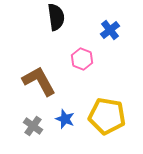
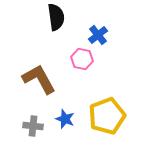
blue cross: moved 12 px left, 5 px down
pink hexagon: rotated 10 degrees counterclockwise
brown L-shape: moved 2 px up
yellow pentagon: rotated 30 degrees counterclockwise
gray cross: rotated 30 degrees counterclockwise
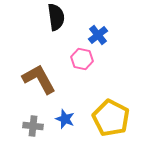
yellow pentagon: moved 4 px right, 2 px down; rotated 24 degrees counterclockwise
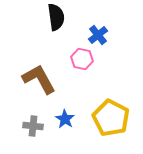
blue star: rotated 12 degrees clockwise
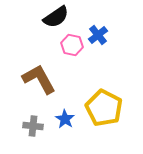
black semicircle: rotated 64 degrees clockwise
pink hexagon: moved 10 px left, 14 px up
yellow pentagon: moved 7 px left, 10 px up
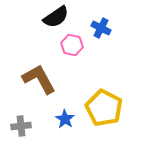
blue cross: moved 3 px right, 7 px up; rotated 24 degrees counterclockwise
gray cross: moved 12 px left; rotated 12 degrees counterclockwise
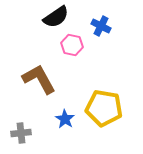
blue cross: moved 2 px up
yellow pentagon: rotated 18 degrees counterclockwise
gray cross: moved 7 px down
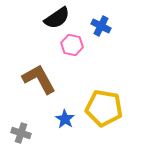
black semicircle: moved 1 px right, 1 px down
gray cross: rotated 24 degrees clockwise
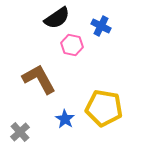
gray cross: moved 1 px left, 1 px up; rotated 30 degrees clockwise
